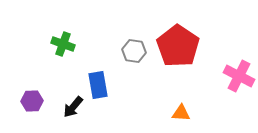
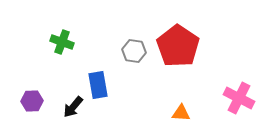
green cross: moved 1 px left, 2 px up
pink cross: moved 22 px down
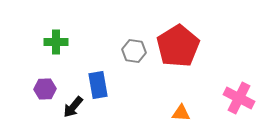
green cross: moved 6 px left; rotated 20 degrees counterclockwise
red pentagon: rotated 6 degrees clockwise
purple hexagon: moved 13 px right, 12 px up
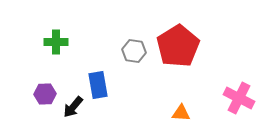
purple hexagon: moved 5 px down
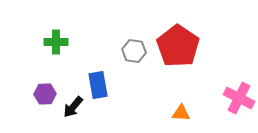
red pentagon: rotated 6 degrees counterclockwise
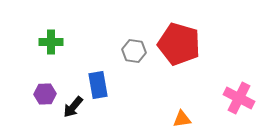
green cross: moved 5 px left
red pentagon: moved 1 px right, 2 px up; rotated 18 degrees counterclockwise
orange triangle: moved 1 px right, 6 px down; rotated 12 degrees counterclockwise
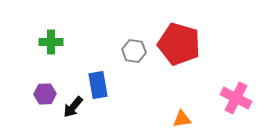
pink cross: moved 3 px left
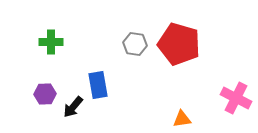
gray hexagon: moved 1 px right, 7 px up
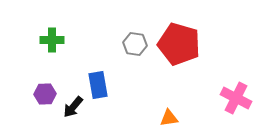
green cross: moved 1 px right, 2 px up
orange triangle: moved 13 px left, 1 px up
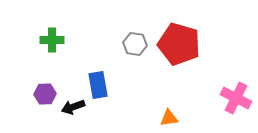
black arrow: rotated 30 degrees clockwise
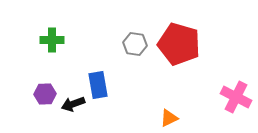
pink cross: moved 1 px up
black arrow: moved 3 px up
orange triangle: rotated 18 degrees counterclockwise
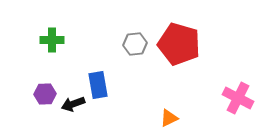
gray hexagon: rotated 15 degrees counterclockwise
pink cross: moved 2 px right, 1 px down
